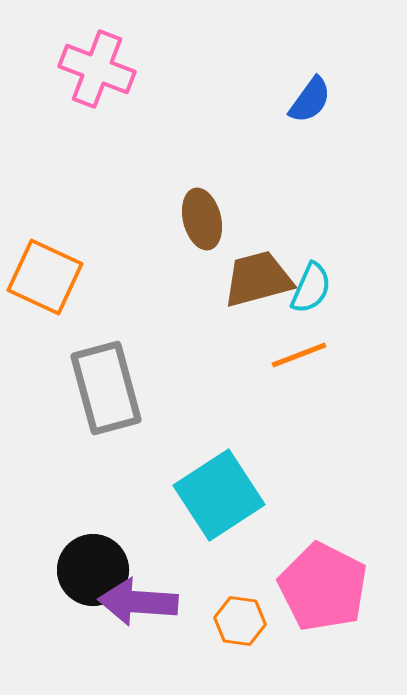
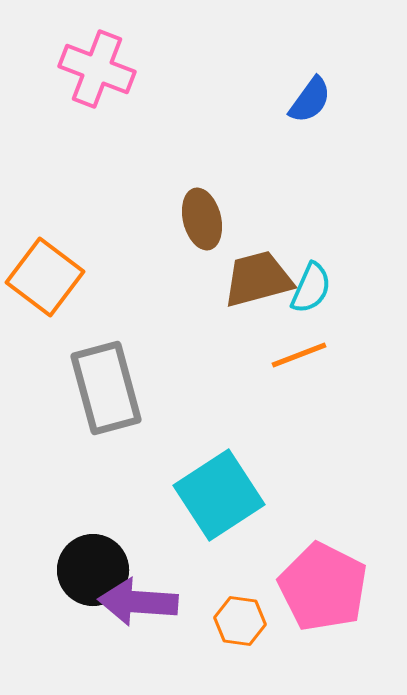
orange square: rotated 12 degrees clockwise
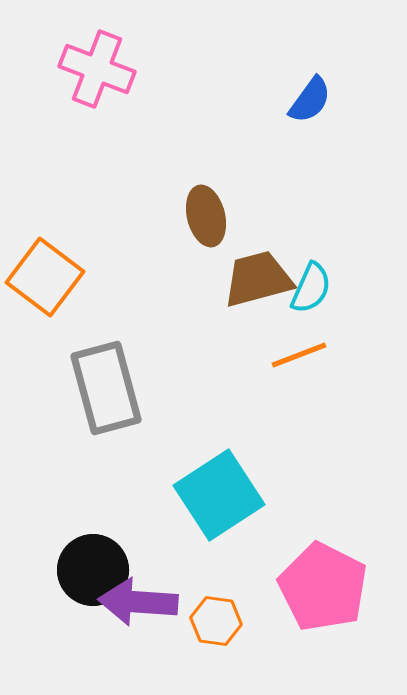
brown ellipse: moved 4 px right, 3 px up
orange hexagon: moved 24 px left
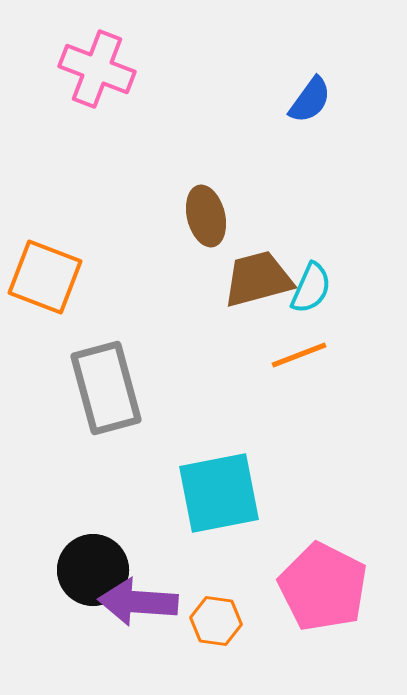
orange square: rotated 16 degrees counterclockwise
cyan square: moved 2 px up; rotated 22 degrees clockwise
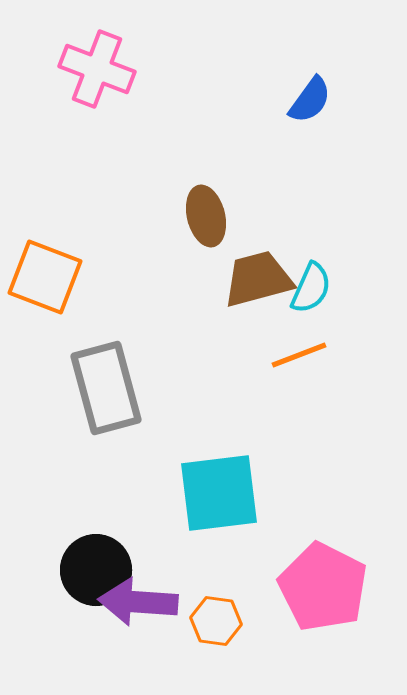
cyan square: rotated 4 degrees clockwise
black circle: moved 3 px right
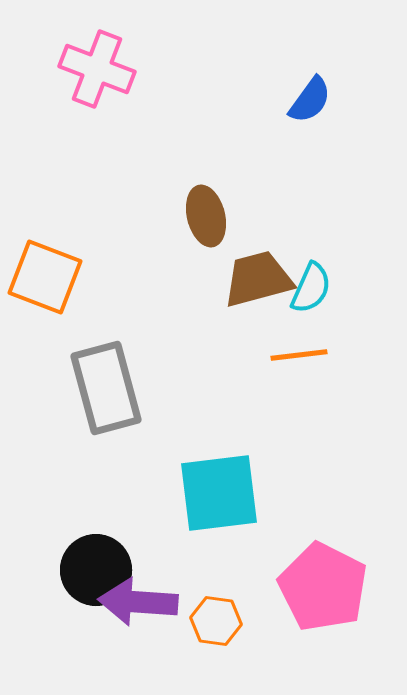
orange line: rotated 14 degrees clockwise
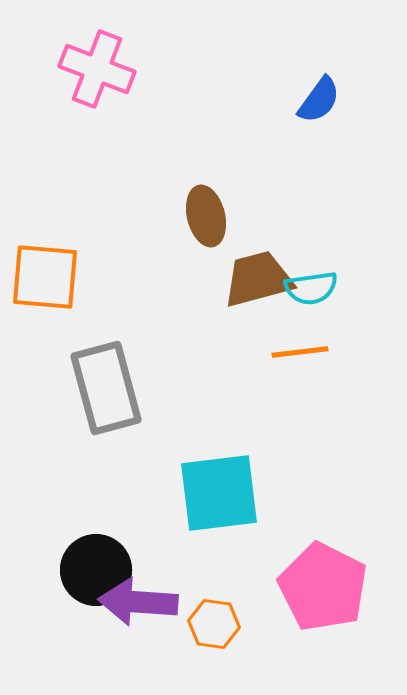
blue semicircle: moved 9 px right
orange square: rotated 16 degrees counterclockwise
cyan semicircle: rotated 58 degrees clockwise
orange line: moved 1 px right, 3 px up
orange hexagon: moved 2 px left, 3 px down
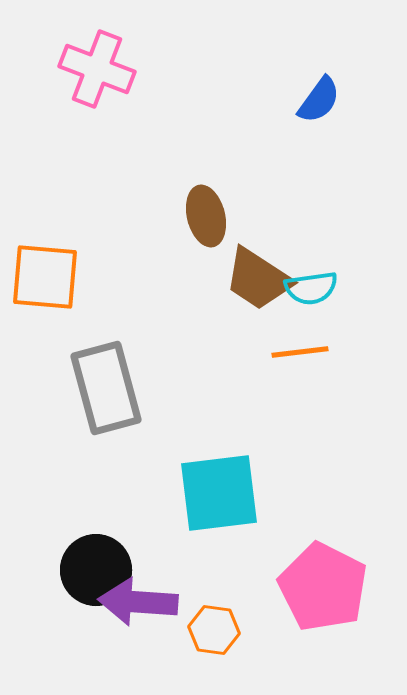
brown trapezoid: rotated 132 degrees counterclockwise
orange hexagon: moved 6 px down
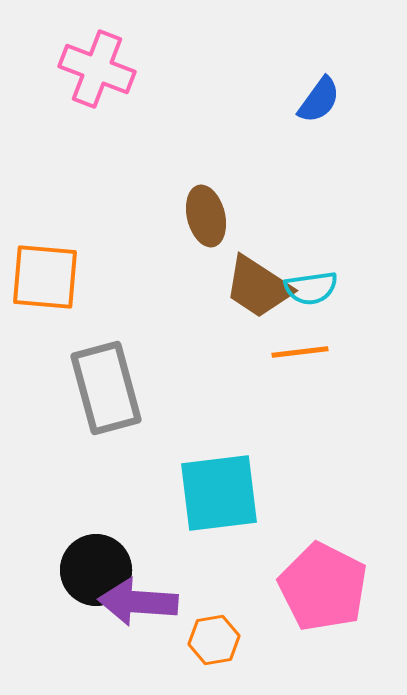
brown trapezoid: moved 8 px down
orange hexagon: moved 10 px down; rotated 18 degrees counterclockwise
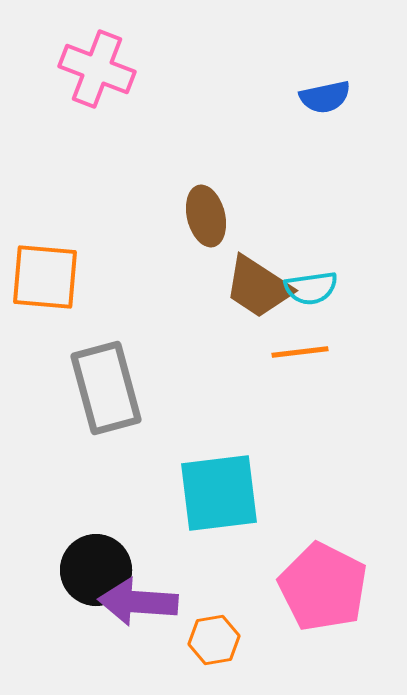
blue semicircle: moved 6 px right, 3 px up; rotated 42 degrees clockwise
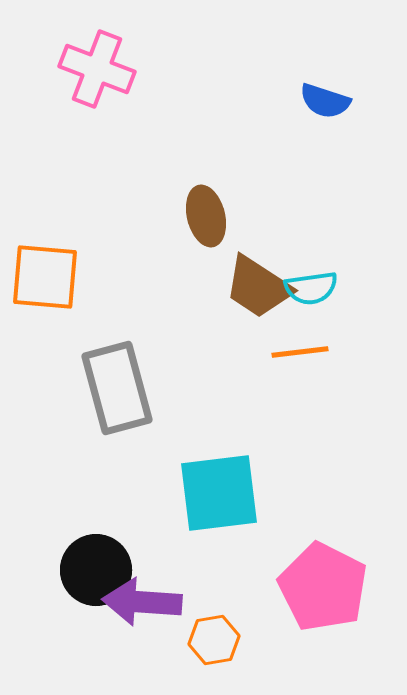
blue semicircle: moved 4 px down; rotated 30 degrees clockwise
gray rectangle: moved 11 px right
purple arrow: moved 4 px right
